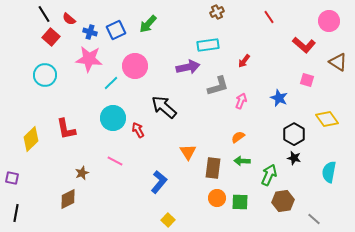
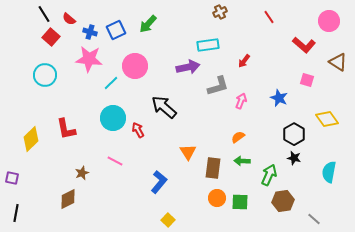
brown cross at (217, 12): moved 3 px right
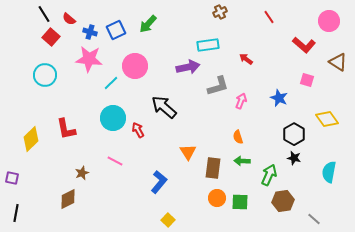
red arrow at (244, 61): moved 2 px right, 2 px up; rotated 88 degrees clockwise
orange semicircle at (238, 137): rotated 72 degrees counterclockwise
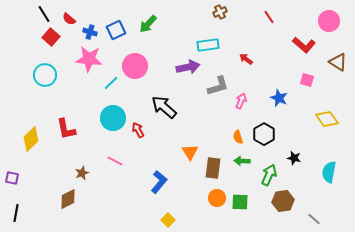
black hexagon at (294, 134): moved 30 px left
orange triangle at (188, 152): moved 2 px right
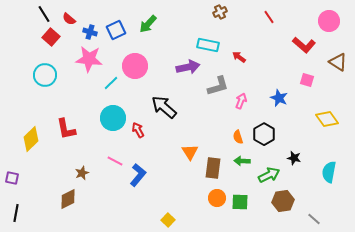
cyan rectangle at (208, 45): rotated 20 degrees clockwise
red arrow at (246, 59): moved 7 px left, 2 px up
green arrow at (269, 175): rotated 40 degrees clockwise
blue L-shape at (159, 182): moved 21 px left, 7 px up
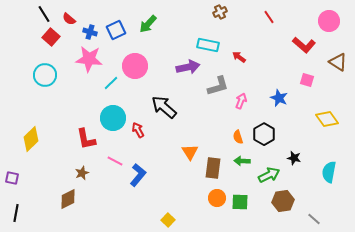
red L-shape at (66, 129): moved 20 px right, 10 px down
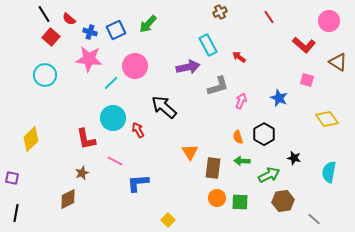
cyan rectangle at (208, 45): rotated 50 degrees clockwise
blue L-shape at (138, 175): moved 8 px down; rotated 135 degrees counterclockwise
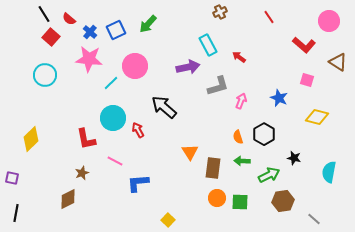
blue cross at (90, 32): rotated 24 degrees clockwise
yellow diamond at (327, 119): moved 10 px left, 2 px up; rotated 40 degrees counterclockwise
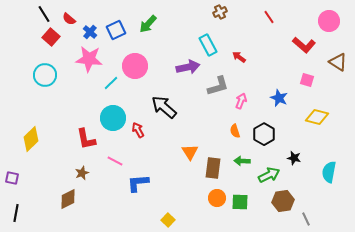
orange semicircle at (238, 137): moved 3 px left, 6 px up
gray line at (314, 219): moved 8 px left; rotated 24 degrees clockwise
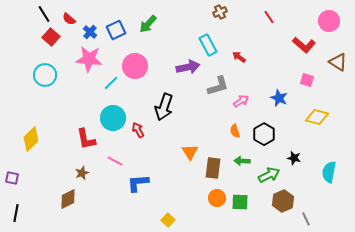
pink arrow at (241, 101): rotated 35 degrees clockwise
black arrow at (164, 107): rotated 112 degrees counterclockwise
brown hexagon at (283, 201): rotated 15 degrees counterclockwise
